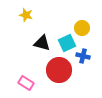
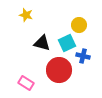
yellow circle: moved 3 px left, 3 px up
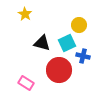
yellow star: moved 1 px left, 1 px up; rotated 16 degrees clockwise
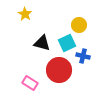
pink rectangle: moved 4 px right
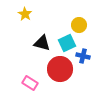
red circle: moved 1 px right, 1 px up
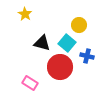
cyan square: rotated 24 degrees counterclockwise
blue cross: moved 4 px right
red circle: moved 2 px up
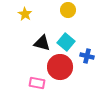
yellow circle: moved 11 px left, 15 px up
cyan square: moved 1 px left, 1 px up
pink rectangle: moved 7 px right; rotated 21 degrees counterclockwise
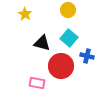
cyan square: moved 3 px right, 4 px up
red circle: moved 1 px right, 1 px up
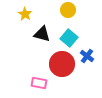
black triangle: moved 9 px up
blue cross: rotated 24 degrees clockwise
red circle: moved 1 px right, 2 px up
pink rectangle: moved 2 px right
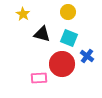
yellow circle: moved 2 px down
yellow star: moved 2 px left
cyan square: rotated 18 degrees counterclockwise
pink rectangle: moved 5 px up; rotated 14 degrees counterclockwise
